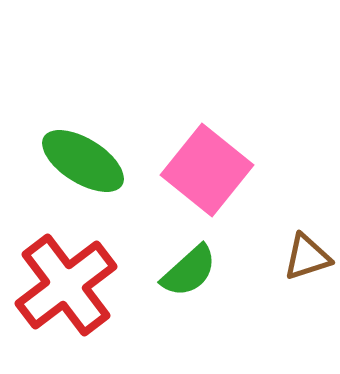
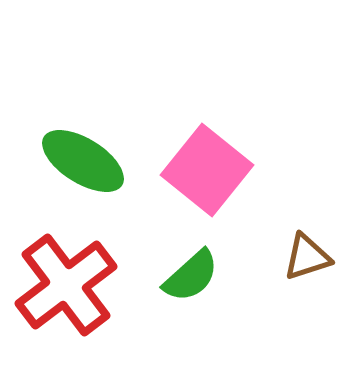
green semicircle: moved 2 px right, 5 px down
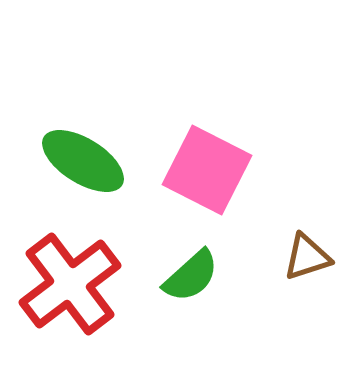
pink square: rotated 12 degrees counterclockwise
red cross: moved 4 px right, 1 px up
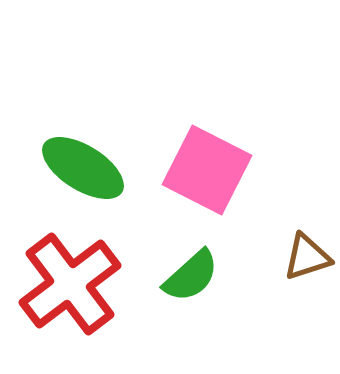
green ellipse: moved 7 px down
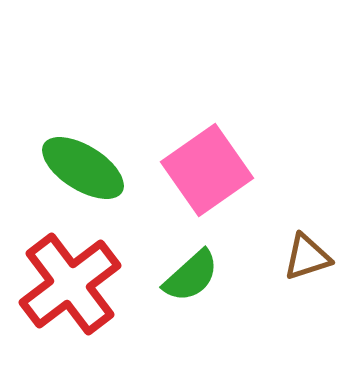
pink square: rotated 28 degrees clockwise
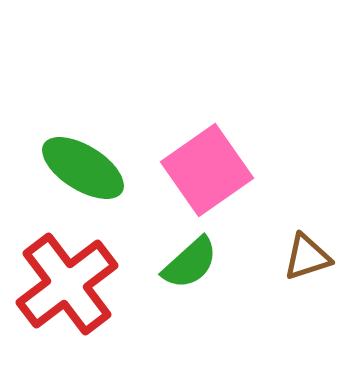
green semicircle: moved 1 px left, 13 px up
red cross: moved 3 px left
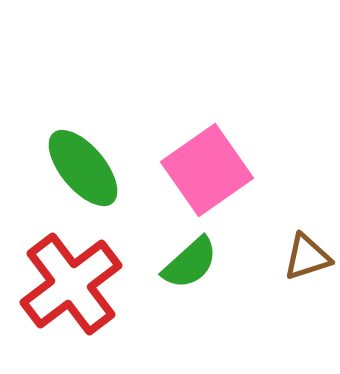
green ellipse: rotated 18 degrees clockwise
red cross: moved 4 px right
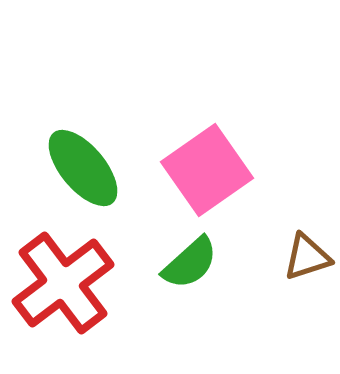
red cross: moved 8 px left, 1 px up
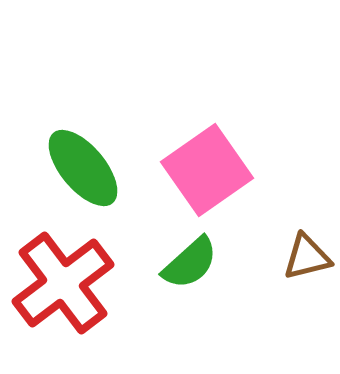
brown triangle: rotated 4 degrees clockwise
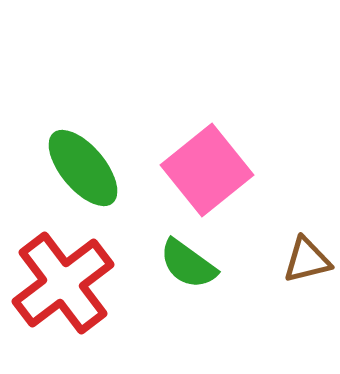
pink square: rotated 4 degrees counterclockwise
brown triangle: moved 3 px down
green semicircle: moved 2 px left, 1 px down; rotated 78 degrees clockwise
